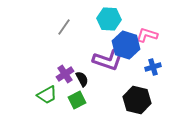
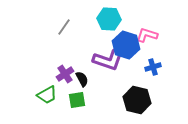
green square: rotated 18 degrees clockwise
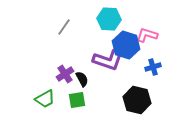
green trapezoid: moved 2 px left, 4 px down
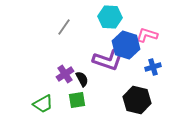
cyan hexagon: moved 1 px right, 2 px up
green trapezoid: moved 2 px left, 5 px down
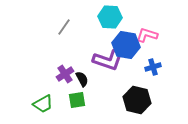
blue hexagon: rotated 8 degrees counterclockwise
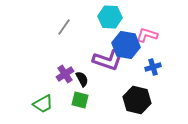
green square: moved 3 px right; rotated 24 degrees clockwise
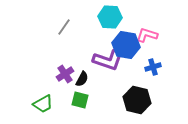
black semicircle: rotated 56 degrees clockwise
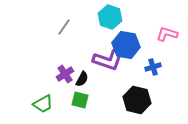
cyan hexagon: rotated 15 degrees clockwise
pink L-shape: moved 20 px right, 1 px up
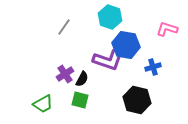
pink L-shape: moved 5 px up
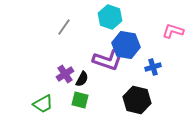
pink L-shape: moved 6 px right, 2 px down
